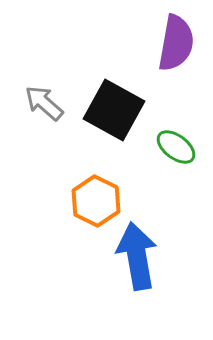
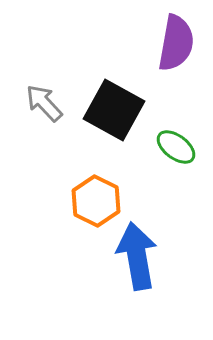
gray arrow: rotated 6 degrees clockwise
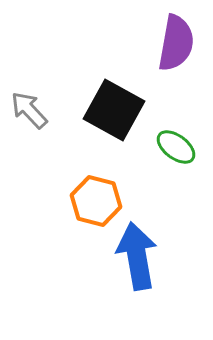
gray arrow: moved 15 px left, 7 px down
orange hexagon: rotated 12 degrees counterclockwise
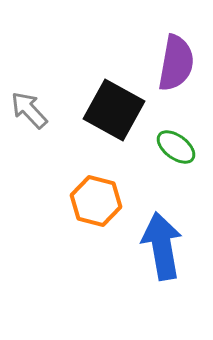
purple semicircle: moved 20 px down
blue arrow: moved 25 px right, 10 px up
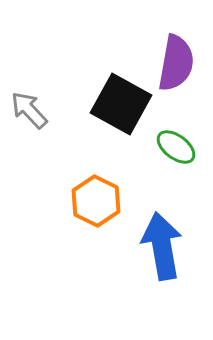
black square: moved 7 px right, 6 px up
orange hexagon: rotated 12 degrees clockwise
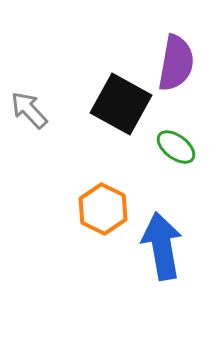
orange hexagon: moved 7 px right, 8 px down
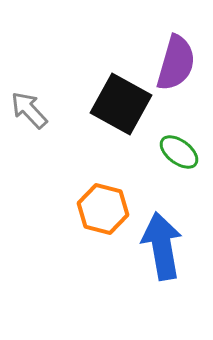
purple semicircle: rotated 6 degrees clockwise
green ellipse: moved 3 px right, 5 px down
orange hexagon: rotated 12 degrees counterclockwise
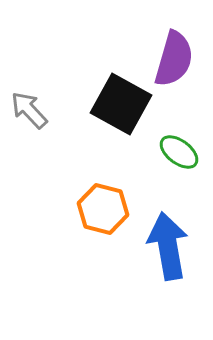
purple semicircle: moved 2 px left, 4 px up
blue arrow: moved 6 px right
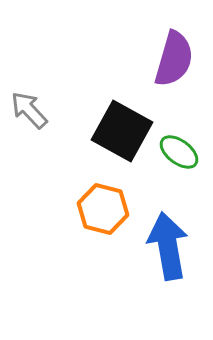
black square: moved 1 px right, 27 px down
